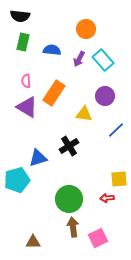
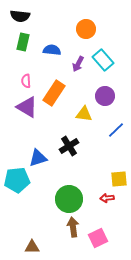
purple arrow: moved 1 px left, 5 px down
cyan pentagon: rotated 10 degrees clockwise
brown triangle: moved 1 px left, 5 px down
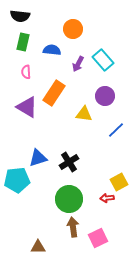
orange circle: moved 13 px left
pink semicircle: moved 9 px up
black cross: moved 16 px down
yellow square: moved 3 px down; rotated 24 degrees counterclockwise
brown triangle: moved 6 px right
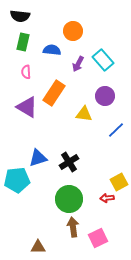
orange circle: moved 2 px down
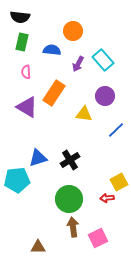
black semicircle: moved 1 px down
green rectangle: moved 1 px left
black cross: moved 1 px right, 2 px up
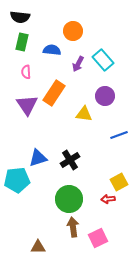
purple triangle: moved 2 px up; rotated 25 degrees clockwise
blue line: moved 3 px right, 5 px down; rotated 24 degrees clockwise
red arrow: moved 1 px right, 1 px down
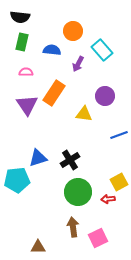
cyan rectangle: moved 1 px left, 10 px up
pink semicircle: rotated 96 degrees clockwise
green circle: moved 9 px right, 7 px up
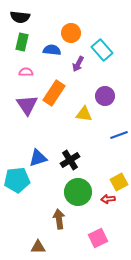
orange circle: moved 2 px left, 2 px down
brown arrow: moved 14 px left, 8 px up
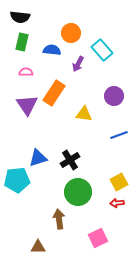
purple circle: moved 9 px right
red arrow: moved 9 px right, 4 px down
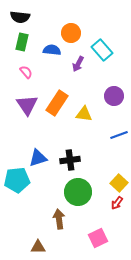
pink semicircle: rotated 48 degrees clockwise
orange rectangle: moved 3 px right, 10 px down
black cross: rotated 24 degrees clockwise
yellow square: moved 1 px down; rotated 18 degrees counterclockwise
red arrow: rotated 48 degrees counterclockwise
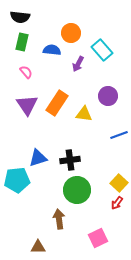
purple circle: moved 6 px left
green circle: moved 1 px left, 2 px up
